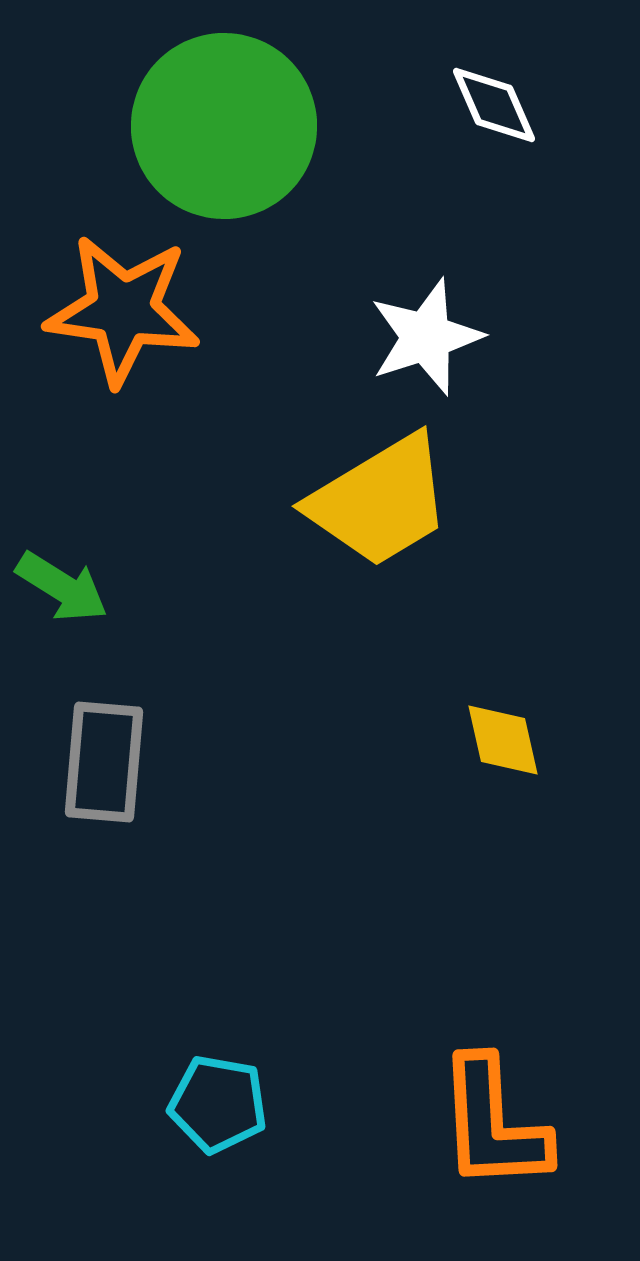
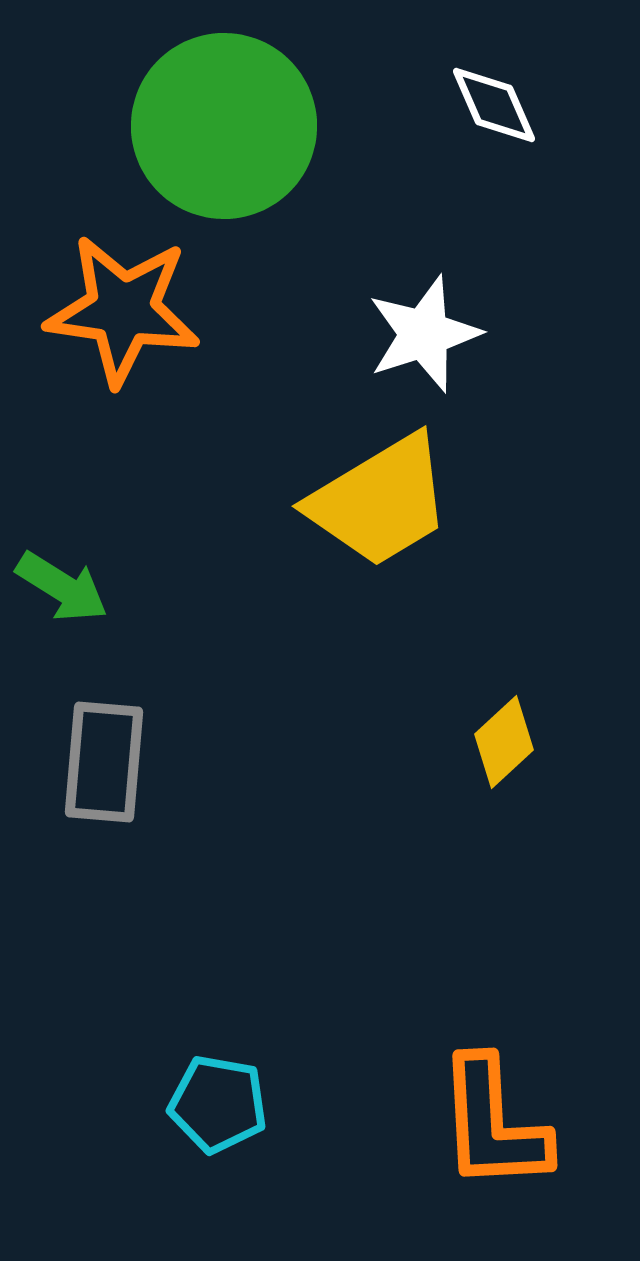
white star: moved 2 px left, 3 px up
yellow diamond: moved 1 px right, 2 px down; rotated 60 degrees clockwise
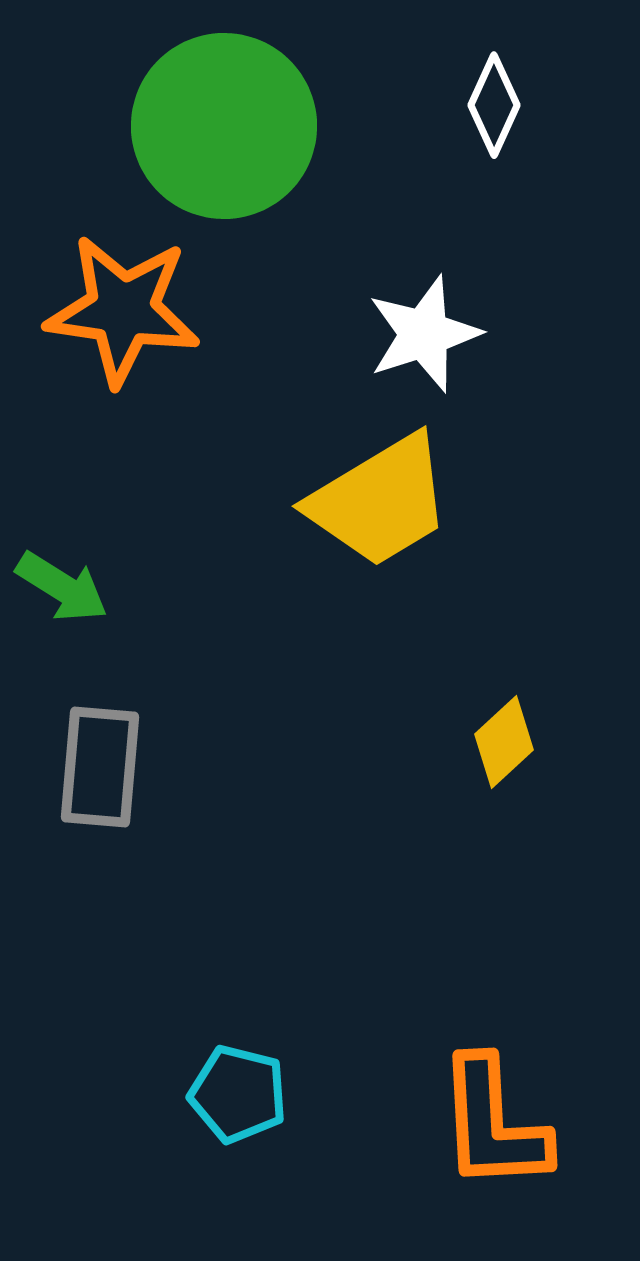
white diamond: rotated 48 degrees clockwise
gray rectangle: moved 4 px left, 5 px down
cyan pentagon: moved 20 px right, 10 px up; rotated 4 degrees clockwise
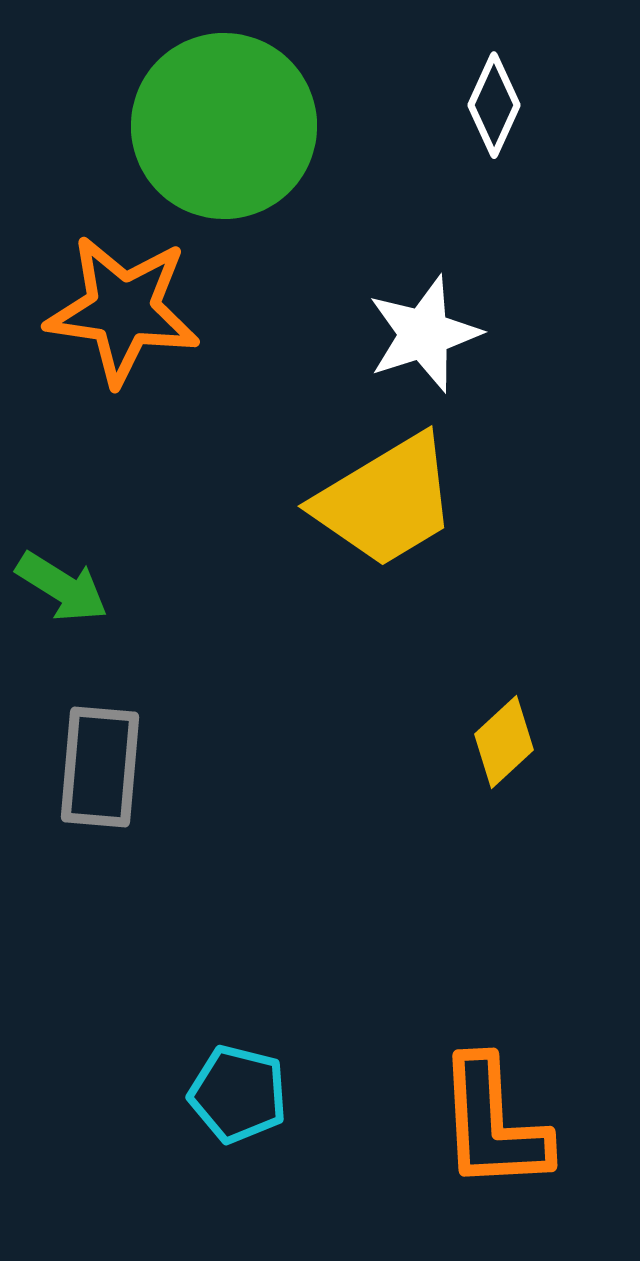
yellow trapezoid: moved 6 px right
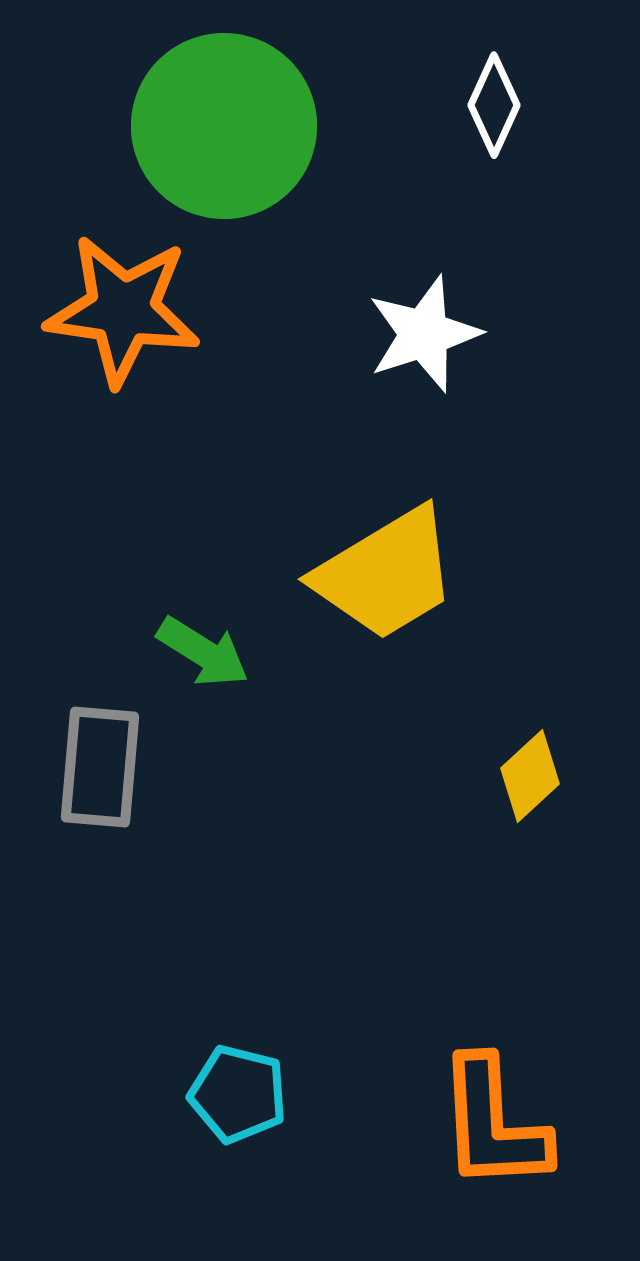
yellow trapezoid: moved 73 px down
green arrow: moved 141 px right, 65 px down
yellow diamond: moved 26 px right, 34 px down
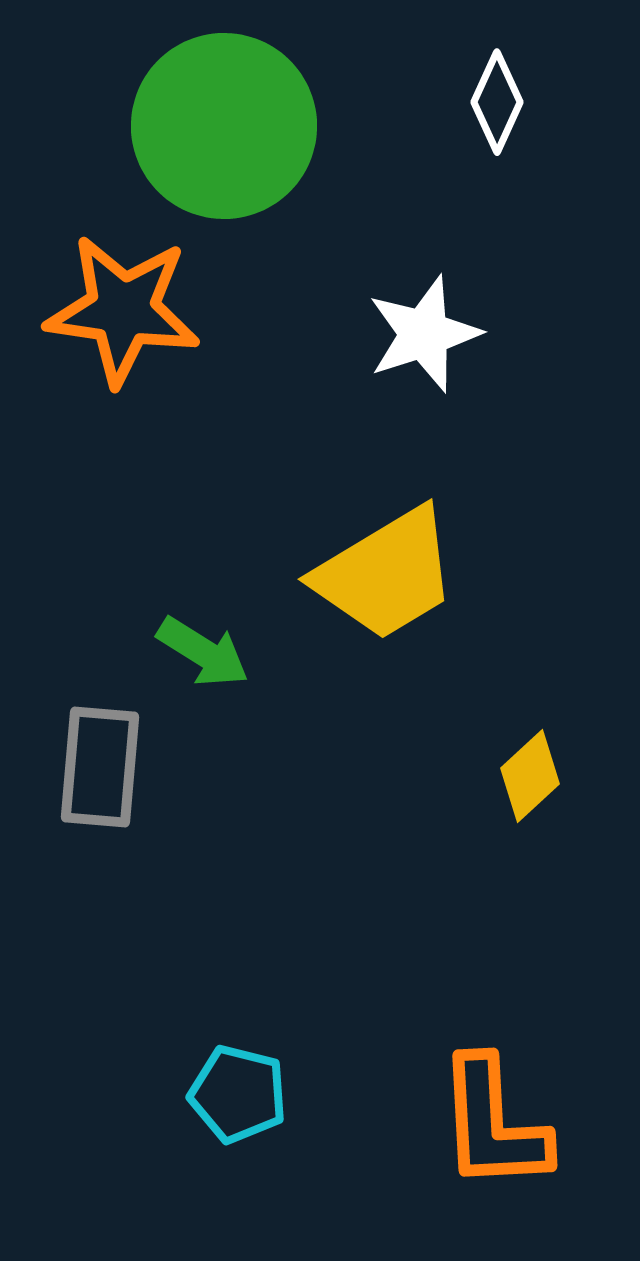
white diamond: moved 3 px right, 3 px up
